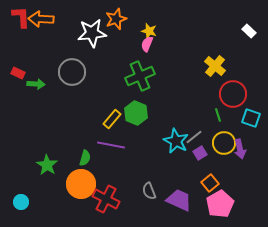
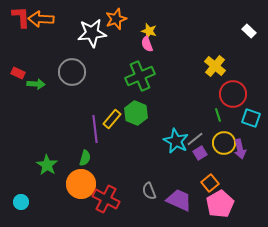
pink semicircle: rotated 42 degrees counterclockwise
gray line: moved 1 px right, 2 px down
purple line: moved 16 px left, 16 px up; rotated 72 degrees clockwise
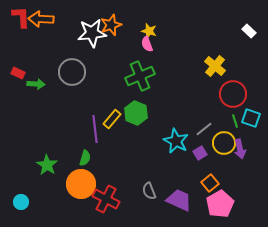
orange star: moved 5 px left, 6 px down
green line: moved 17 px right, 6 px down
gray line: moved 9 px right, 10 px up
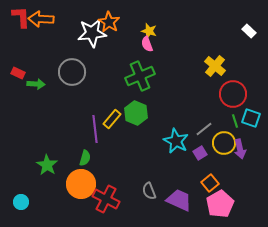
orange star: moved 2 px left, 3 px up; rotated 20 degrees counterclockwise
